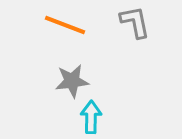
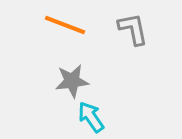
gray L-shape: moved 2 px left, 7 px down
cyan arrow: rotated 36 degrees counterclockwise
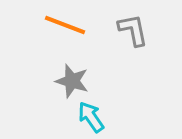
gray L-shape: moved 1 px down
gray star: rotated 24 degrees clockwise
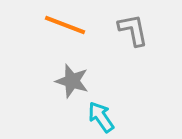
cyan arrow: moved 10 px right
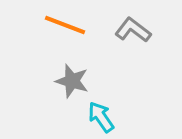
gray L-shape: rotated 42 degrees counterclockwise
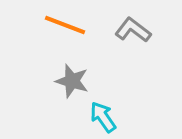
cyan arrow: moved 2 px right
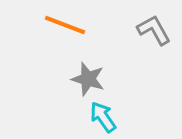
gray L-shape: moved 21 px right; rotated 24 degrees clockwise
gray star: moved 16 px right, 2 px up
